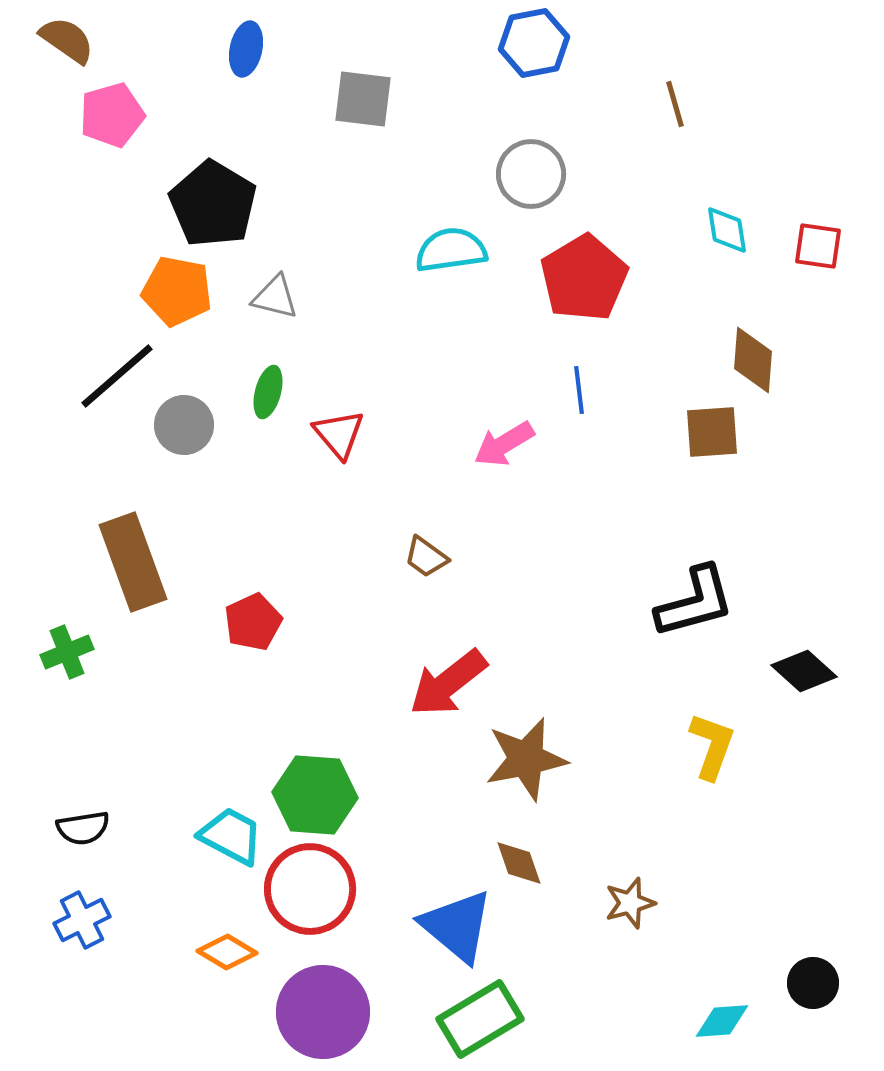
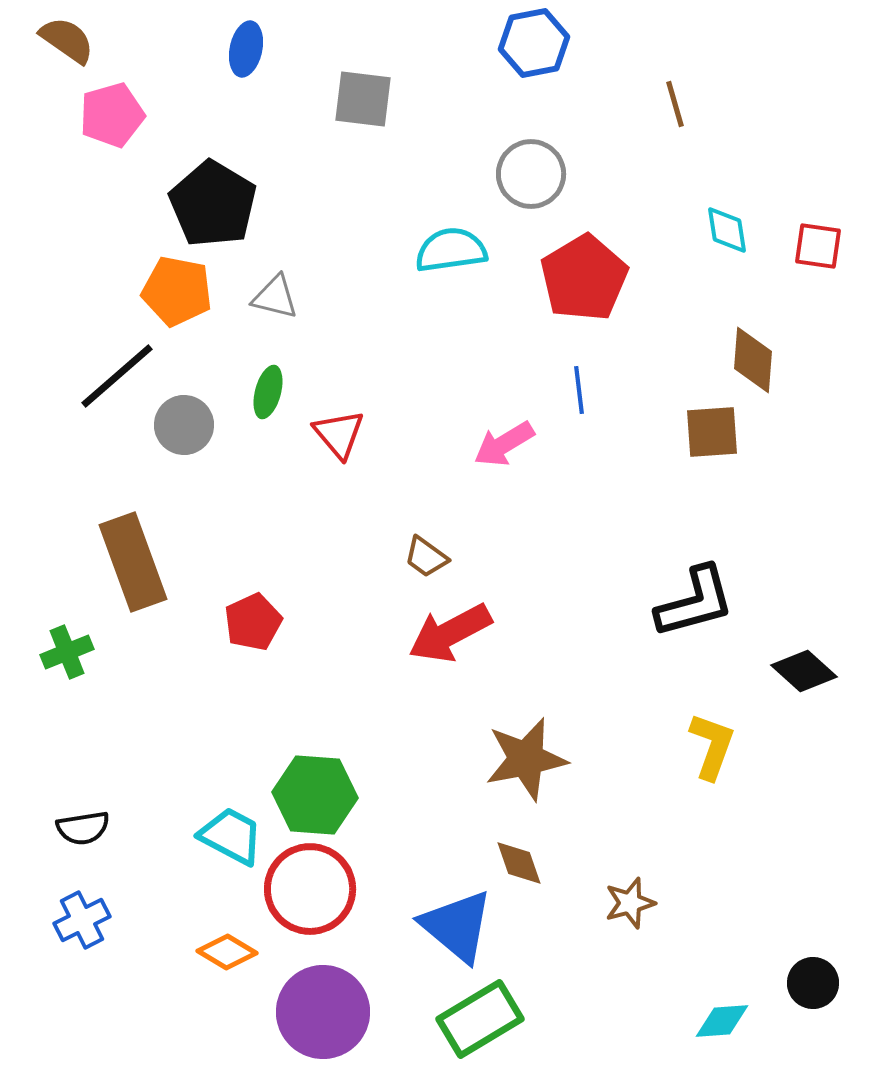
red arrow at (448, 683): moved 2 px right, 50 px up; rotated 10 degrees clockwise
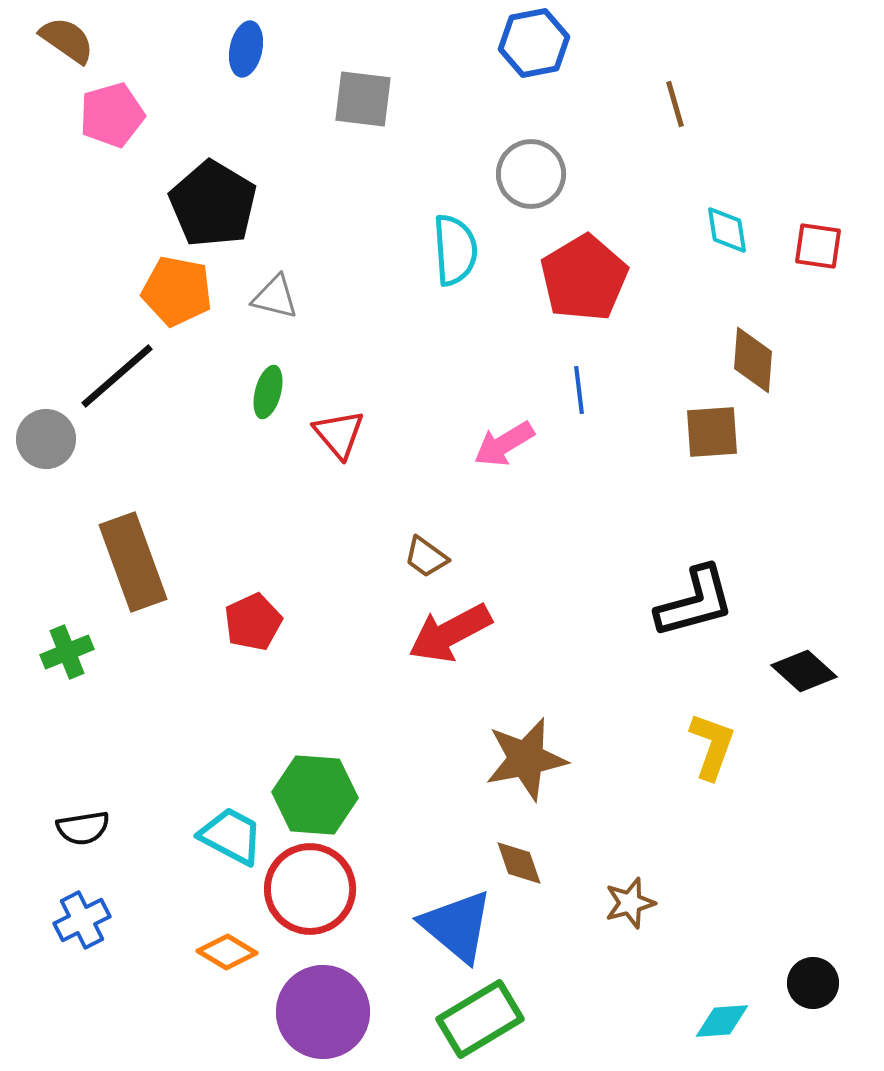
cyan semicircle at (451, 250): moved 4 px right; rotated 94 degrees clockwise
gray circle at (184, 425): moved 138 px left, 14 px down
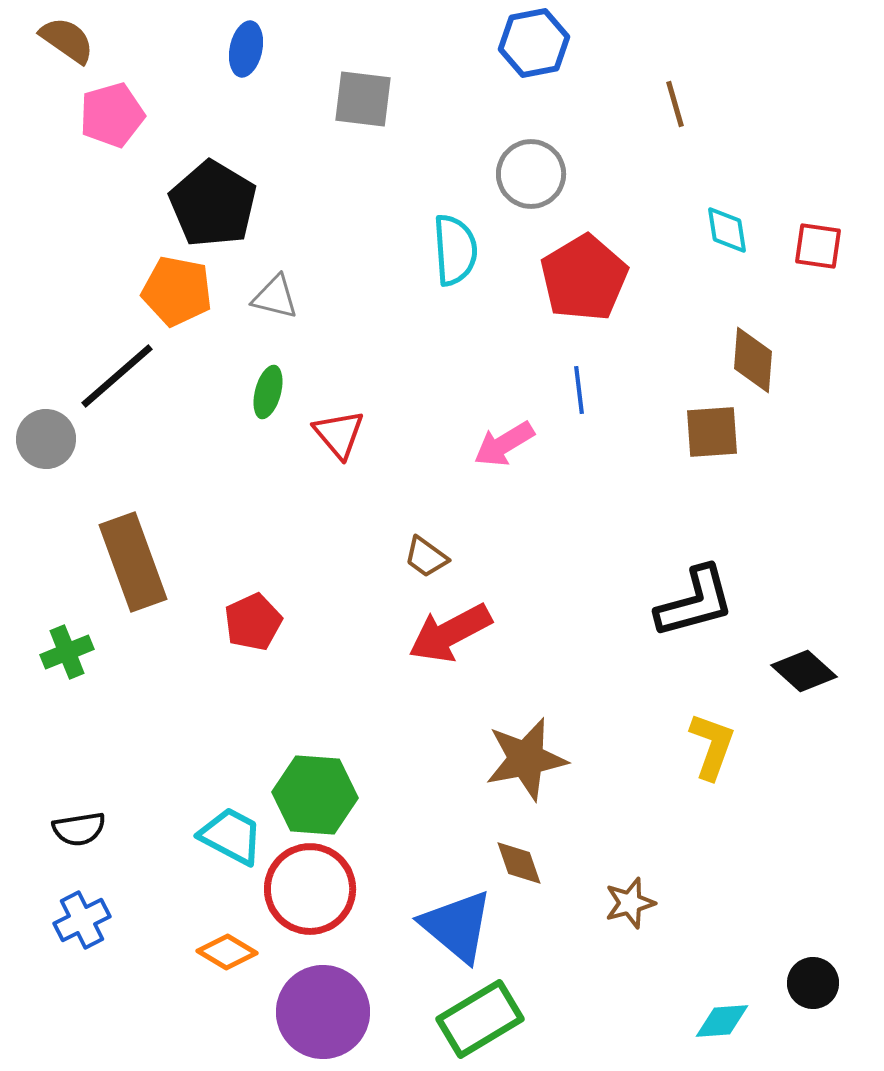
black semicircle at (83, 828): moved 4 px left, 1 px down
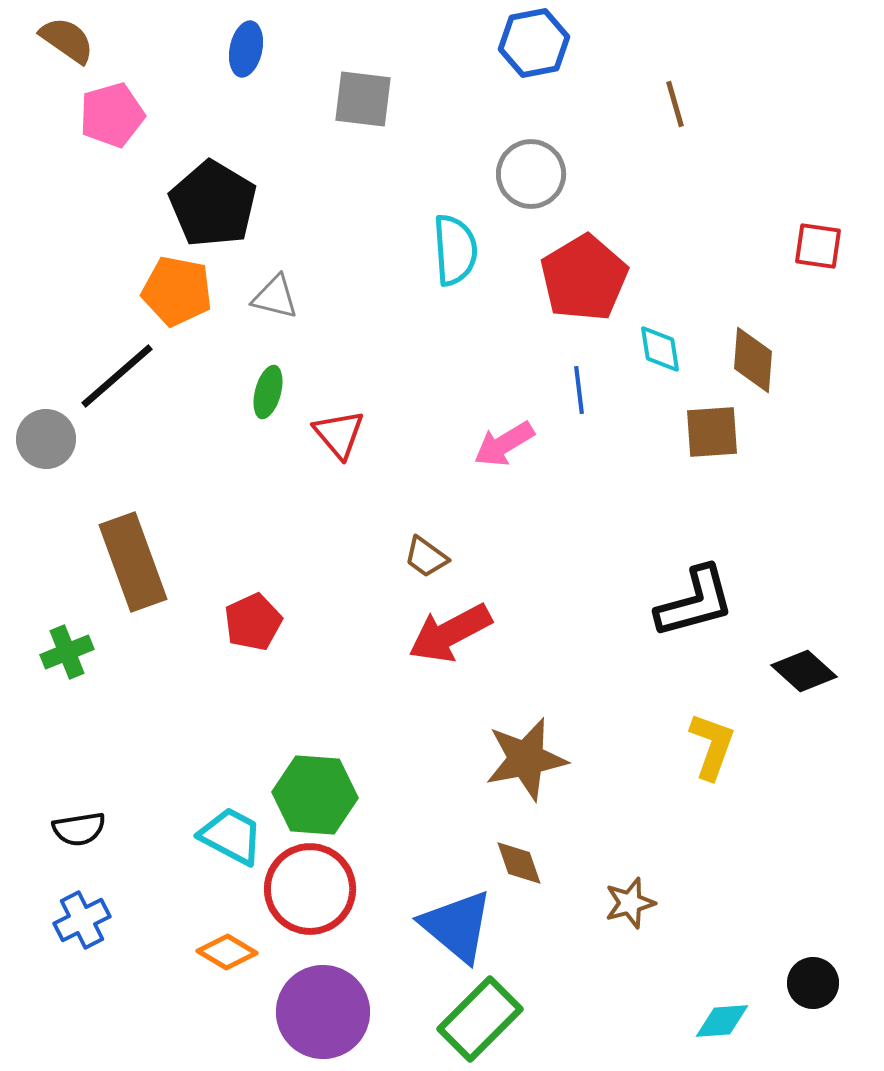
cyan diamond at (727, 230): moved 67 px left, 119 px down
green rectangle at (480, 1019): rotated 14 degrees counterclockwise
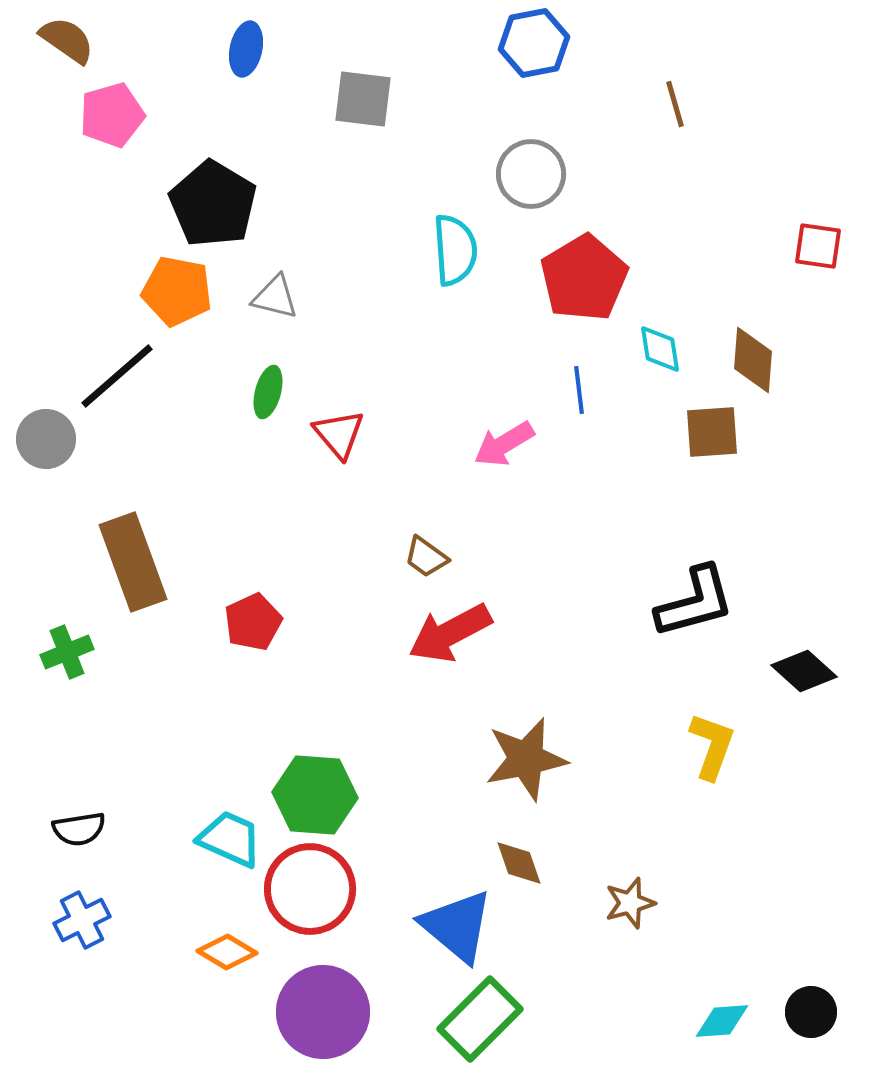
cyan trapezoid at (231, 836): moved 1 px left, 3 px down; rotated 4 degrees counterclockwise
black circle at (813, 983): moved 2 px left, 29 px down
